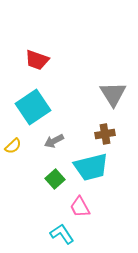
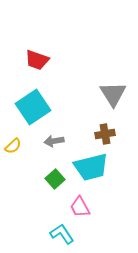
gray arrow: rotated 18 degrees clockwise
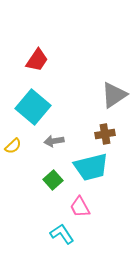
red trapezoid: rotated 75 degrees counterclockwise
gray triangle: moved 1 px right, 1 px down; rotated 28 degrees clockwise
cyan square: rotated 16 degrees counterclockwise
green square: moved 2 px left, 1 px down
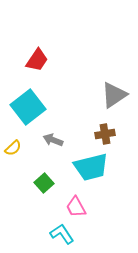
cyan square: moved 5 px left; rotated 12 degrees clockwise
gray arrow: moved 1 px left, 1 px up; rotated 30 degrees clockwise
yellow semicircle: moved 2 px down
green square: moved 9 px left, 3 px down
pink trapezoid: moved 4 px left
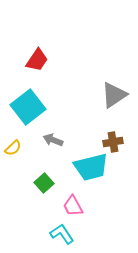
brown cross: moved 8 px right, 8 px down
pink trapezoid: moved 3 px left, 1 px up
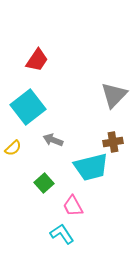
gray triangle: rotated 12 degrees counterclockwise
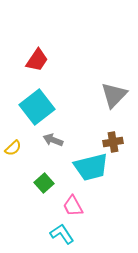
cyan square: moved 9 px right
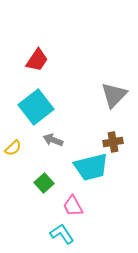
cyan square: moved 1 px left
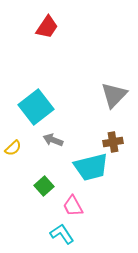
red trapezoid: moved 10 px right, 33 px up
green square: moved 3 px down
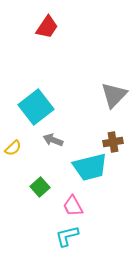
cyan trapezoid: moved 1 px left
green square: moved 4 px left, 1 px down
cyan L-shape: moved 5 px right, 2 px down; rotated 70 degrees counterclockwise
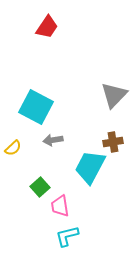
cyan square: rotated 24 degrees counterclockwise
gray arrow: rotated 30 degrees counterclockwise
cyan trapezoid: rotated 132 degrees clockwise
pink trapezoid: moved 13 px left; rotated 20 degrees clockwise
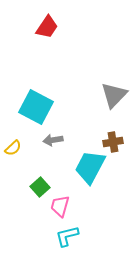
pink trapezoid: rotated 25 degrees clockwise
